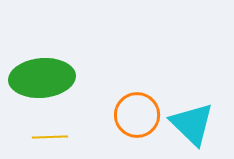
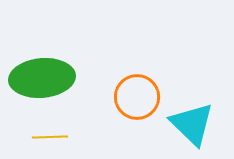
orange circle: moved 18 px up
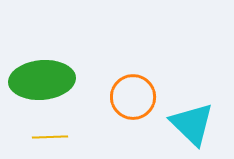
green ellipse: moved 2 px down
orange circle: moved 4 px left
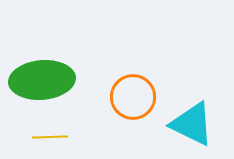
cyan triangle: rotated 18 degrees counterclockwise
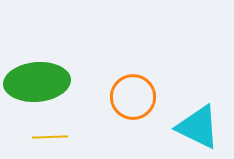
green ellipse: moved 5 px left, 2 px down
cyan triangle: moved 6 px right, 3 px down
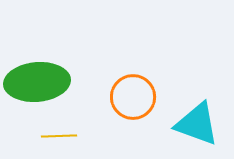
cyan triangle: moved 1 px left, 3 px up; rotated 6 degrees counterclockwise
yellow line: moved 9 px right, 1 px up
